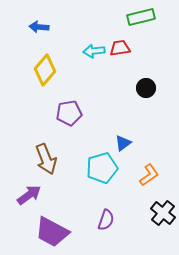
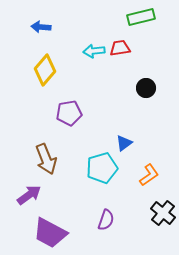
blue arrow: moved 2 px right
blue triangle: moved 1 px right
purple trapezoid: moved 2 px left, 1 px down
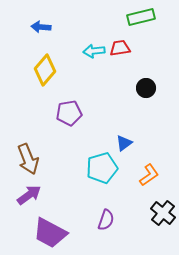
brown arrow: moved 18 px left
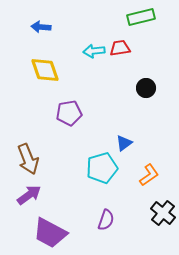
yellow diamond: rotated 60 degrees counterclockwise
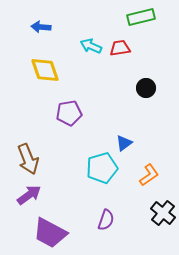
cyan arrow: moved 3 px left, 5 px up; rotated 30 degrees clockwise
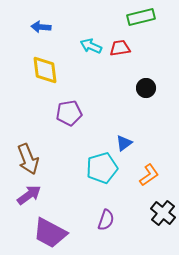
yellow diamond: rotated 12 degrees clockwise
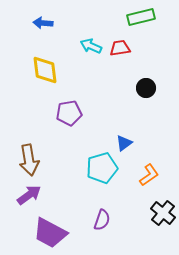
blue arrow: moved 2 px right, 4 px up
brown arrow: moved 1 px right, 1 px down; rotated 12 degrees clockwise
purple semicircle: moved 4 px left
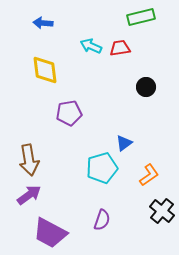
black circle: moved 1 px up
black cross: moved 1 px left, 2 px up
